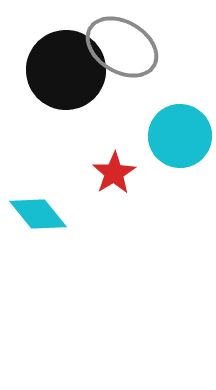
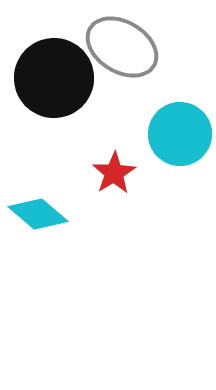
black circle: moved 12 px left, 8 px down
cyan circle: moved 2 px up
cyan diamond: rotated 10 degrees counterclockwise
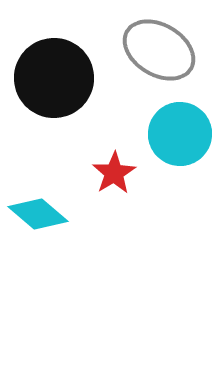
gray ellipse: moved 37 px right, 3 px down
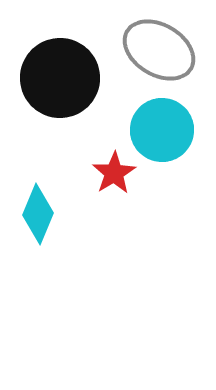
black circle: moved 6 px right
cyan circle: moved 18 px left, 4 px up
cyan diamond: rotated 72 degrees clockwise
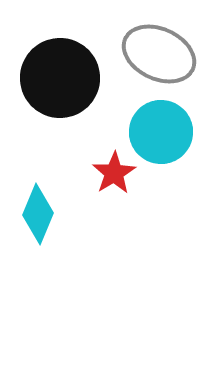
gray ellipse: moved 4 px down; rotated 6 degrees counterclockwise
cyan circle: moved 1 px left, 2 px down
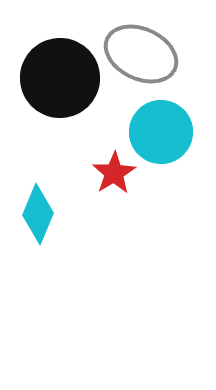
gray ellipse: moved 18 px left
